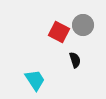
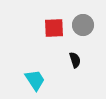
red square: moved 5 px left, 4 px up; rotated 30 degrees counterclockwise
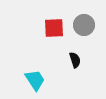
gray circle: moved 1 px right
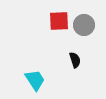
red square: moved 5 px right, 7 px up
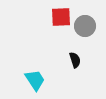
red square: moved 2 px right, 4 px up
gray circle: moved 1 px right, 1 px down
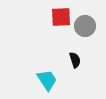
cyan trapezoid: moved 12 px right
